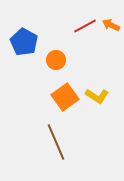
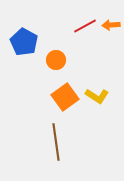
orange arrow: rotated 30 degrees counterclockwise
brown line: rotated 15 degrees clockwise
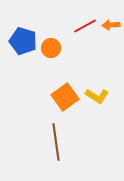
blue pentagon: moved 1 px left, 1 px up; rotated 12 degrees counterclockwise
orange circle: moved 5 px left, 12 px up
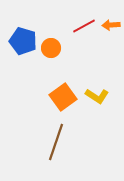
red line: moved 1 px left
orange square: moved 2 px left
brown line: rotated 27 degrees clockwise
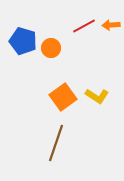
brown line: moved 1 px down
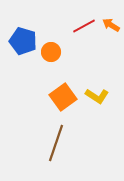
orange arrow: rotated 36 degrees clockwise
orange circle: moved 4 px down
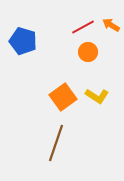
red line: moved 1 px left, 1 px down
orange circle: moved 37 px right
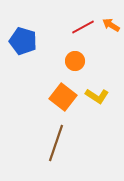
orange circle: moved 13 px left, 9 px down
orange square: rotated 16 degrees counterclockwise
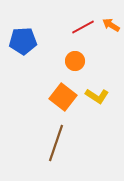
blue pentagon: rotated 20 degrees counterclockwise
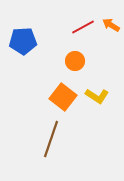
brown line: moved 5 px left, 4 px up
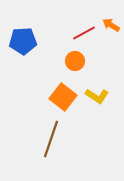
red line: moved 1 px right, 6 px down
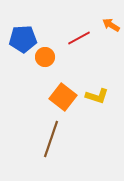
red line: moved 5 px left, 5 px down
blue pentagon: moved 2 px up
orange circle: moved 30 px left, 4 px up
yellow L-shape: rotated 15 degrees counterclockwise
